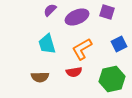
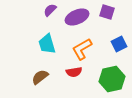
brown semicircle: rotated 144 degrees clockwise
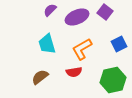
purple square: moved 2 px left; rotated 21 degrees clockwise
green hexagon: moved 1 px right, 1 px down
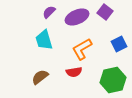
purple semicircle: moved 1 px left, 2 px down
cyan trapezoid: moved 3 px left, 4 px up
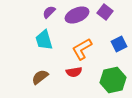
purple ellipse: moved 2 px up
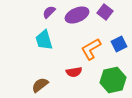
orange L-shape: moved 9 px right
brown semicircle: moved 8 px down
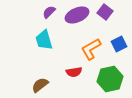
green hexagon: moved 3 px left, 1 px up
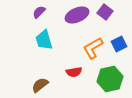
purple semicircle: moved 10 px left
orange L-shape: moved 2 px right, 1 px up
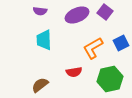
purple semicircle: moved 1 px right, 1 px up; rotated 128 degrees counterclockwise
cyan trapezoid: rotated 15 degrees clockwise
blue square: moved 2 px right, 1 px up
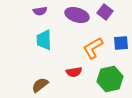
purple semicircle: rotated 16 degrees counterclockwise
purple ellipse: rotated 40 degrees clockwise
blue square: rotated 21 degrees clockwise
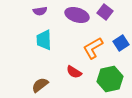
blue square: rotated 28 degrees counterclockwise
red semicircle: rotated 42 degrees clockwise
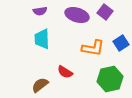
cyan trapezoid: moved 2 px left, 1 px up
orange L-shape: rotated 140 degrees counterclockwise
red semicircle: moved 9 px left
